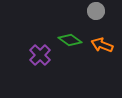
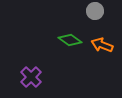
gray circle: moved 1 px left
purple cross: moved 9 px left, 22 px down
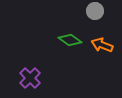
purple cross: moved 1 px left, 1 px down
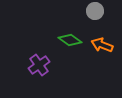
purple cross: moved 9 px right, 13 px up; rotated 10 degrees clockwise
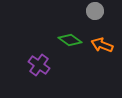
purple cross: rotated 20 degrees counterclockwise
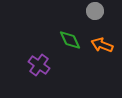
green diamond: rotated 30 degrees clockwise
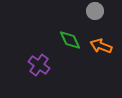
orange arrow: moved 1 px left, 1 px down
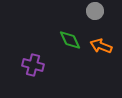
purple cross: moved 6 px left; rotated 20 degrees counterclockwise
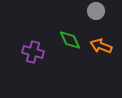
gray circle: moved 1 px right
purple cross: moved 13 px up
